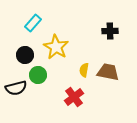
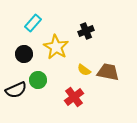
black cross: moved 24 px left; rotated 21 degrees counterclockwise
black circle: moved 1 px left, 1 px up
yellow semicircle: rotated 64 degrees counterclockwise
green circle: moved 5 px down
black semicircle: moved 2 px down; rotated 10 degrees counterclockwise
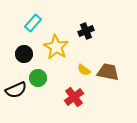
green circle: moved 2 px up
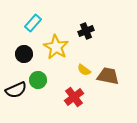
brown trapezoid: moved 4 px down
green circle: moved 2 px down
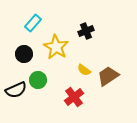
brown trapezoid: rotated 45 degrees counterclockwise
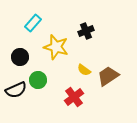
yellow star: rotated 15 degrees counterclockwise
black circle: moved 4 px left, 3 px down
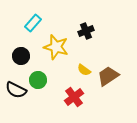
black circle: moved 1 px right, 1 px up
black semicircle: rotated 50 degrees clockwise
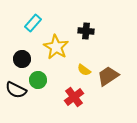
black cross: rotated 28 degrees clockwise
yellow star: rotated 15 degrees clockwise
black circle: moved 1 px right, 3 px down
